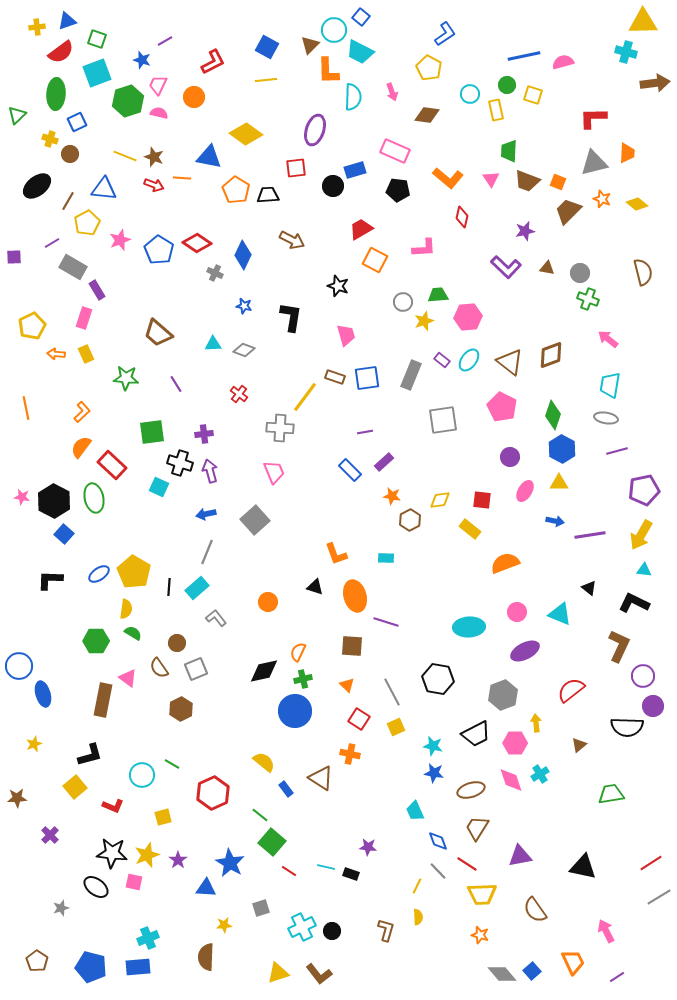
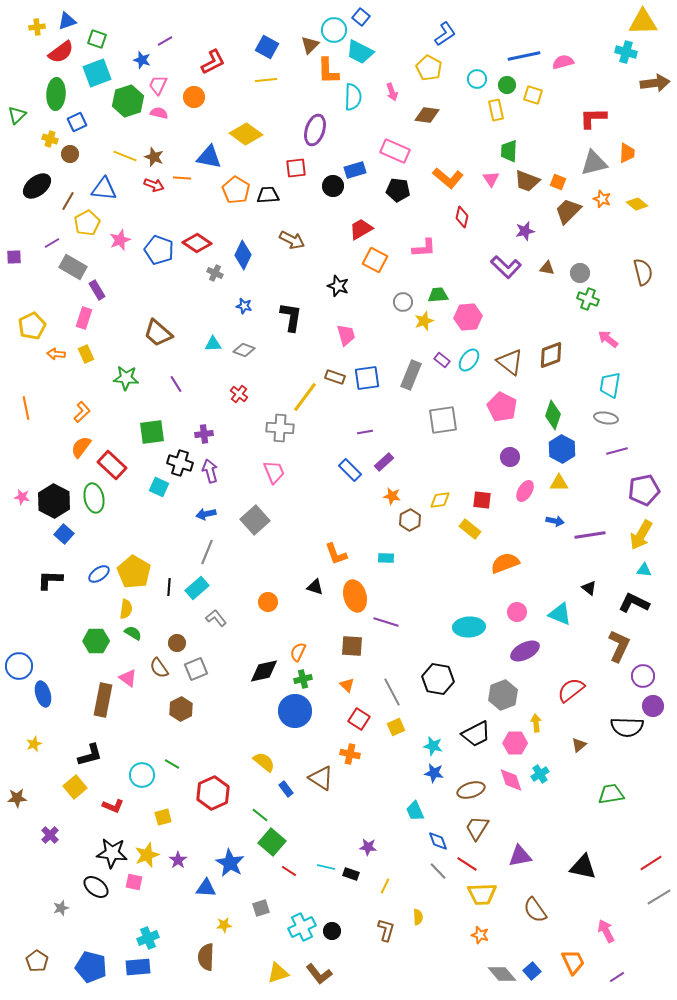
cyan circle at (470, 94): moved 7 px right, 15 px up
blue pentagon at (159, 250): rotated 12 degrees counterclockwise
yellow line at (417, 886): moved 32 px left
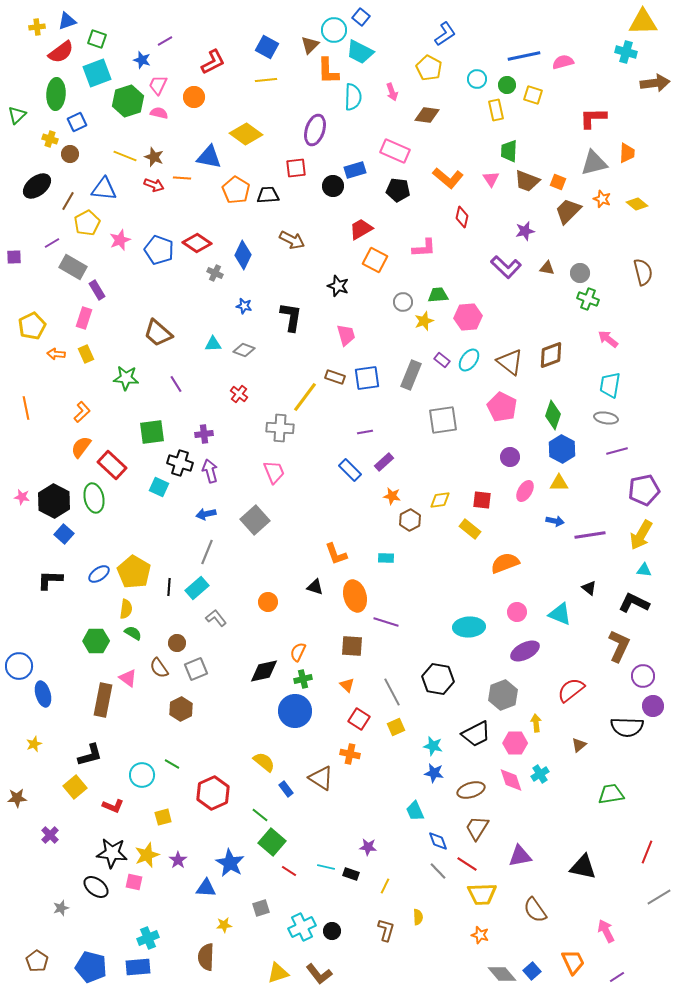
red line at (651, 863): moved 4 px left, 11 px up; rotated 35 degrees counterclockwise
